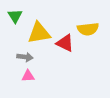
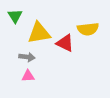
gray arrow: moved 2 px right
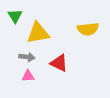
yellow triangle: moved 1 px left
red triangle: moved 6 px left, 20 px down
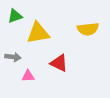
green triangle: rotated 42 degrees clockwise
gray arrow: moved 14 px left
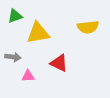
yellow semicircle: moved 2 px up
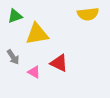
yellow semicircle: moved 13 px up
yellow triangle: moved 1 px left, 1 px down
gray arrow: rotated 49 degrees clockwise
pink triangle: moved 6 px right, 4 px up; rotated 32 degrees clockwise
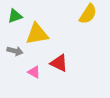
yellow semicircle: rotated 50 degrees counterclockwise
gray arrow: moved 2 px right, 6 px up; rotated 42 degrees counterclockwise
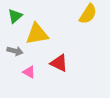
green triangle: rotated 21 degrees counterclockwise
pink triangle: moved 5 px left
